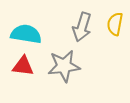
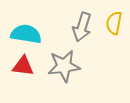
yellow semicircle: moved 1 px left, 1 px up
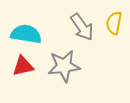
gray arrow: rotated 52 degrees counterclockwise
red triangle: rotated 20 degrees counterclockwise
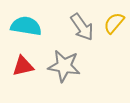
yellow semicircle: rotated 30 degrees clockwise
cyan semicircle: moved 8 px up
gray star: rotated 16 degrees clockwise
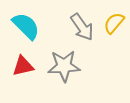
cyan semicircle: rotated 36 degrees clockwise
gray star: rotated 12 degrees counterclockwise
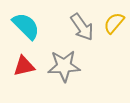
red triangle: moved 1 px right
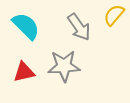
yellow semicircle: moved 8 px up
gray arrow: moved 3 px left
red triangle: moved 6 px down
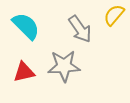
gray arrow: moved 1 px right, 2 px down
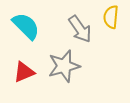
yellow semicircle: moved 3 px left, 2 px down; rotated 35 degrees counterclockwise
gray star: rotated 12 degrees counterclockwise
red triangle: rotated 10 degrees counterclockwise
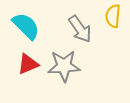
yellow semicircle: moved 2 px right, 1 px up
gray star: rotated 12 degrees clockwise
red triangle: moved 4 px right, 8 px up
